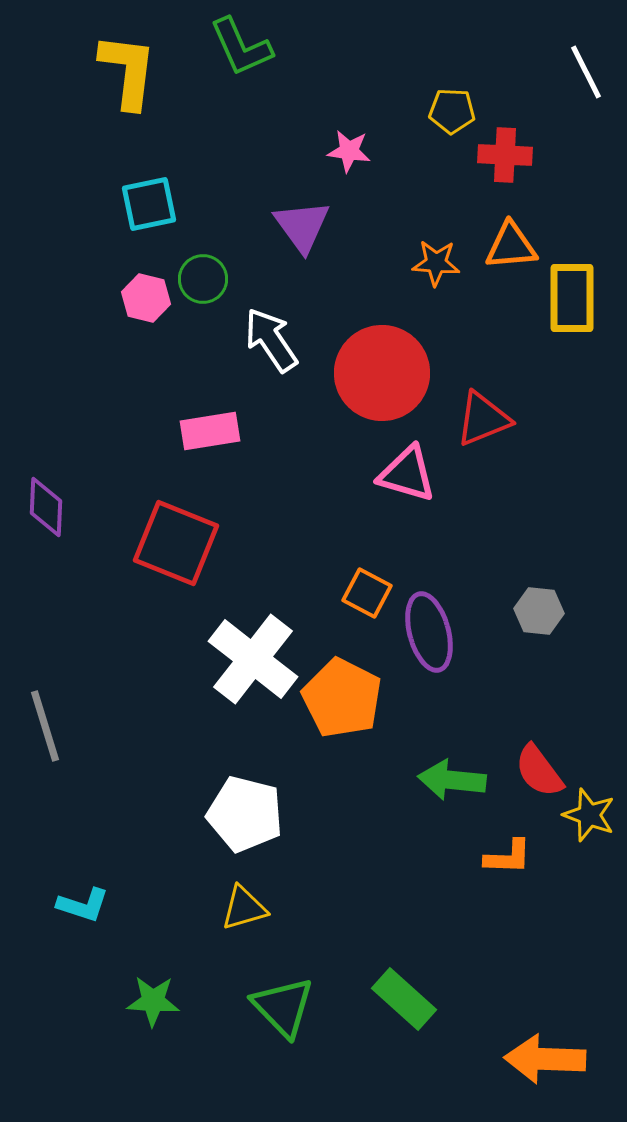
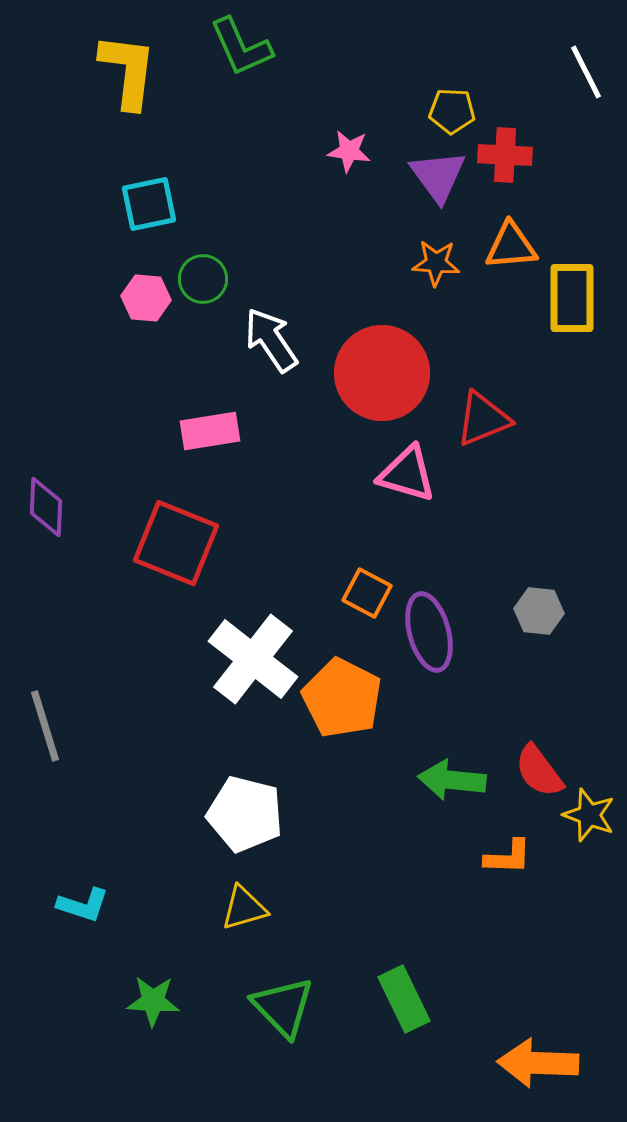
purple triangle: moved 136 px right, 50 px up
pink hexagon: rotated 9 degrees counterclockwise
green rectangle: rotated 22 degrees clockwise
orange arrow: moved 7 px left, 4 px down
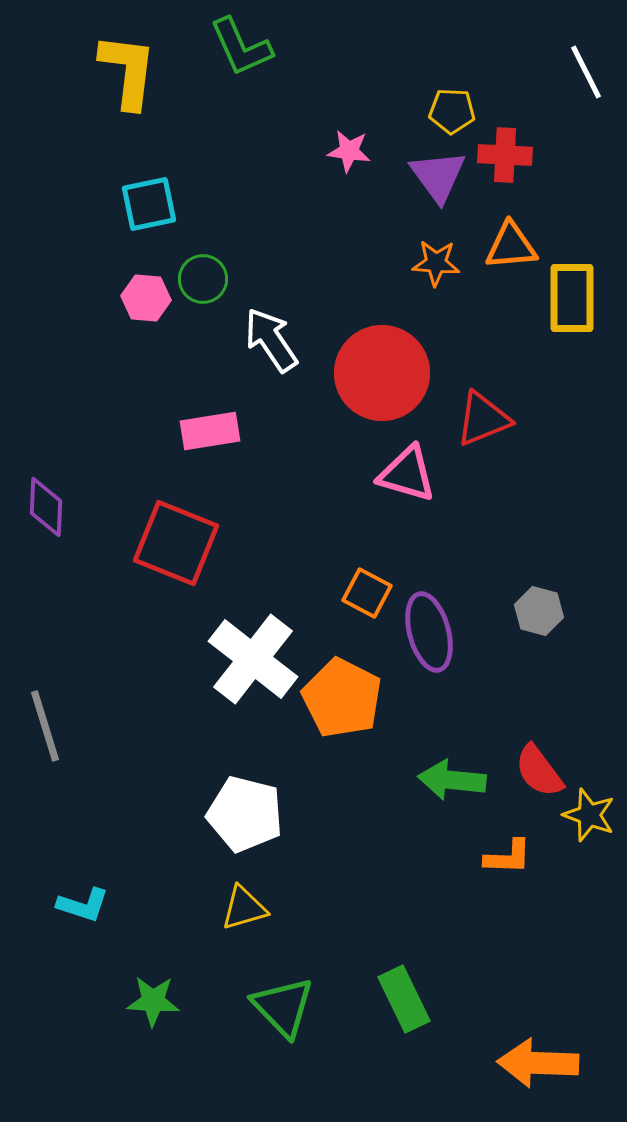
gray hexagon: rotated 9 degrees clockwise
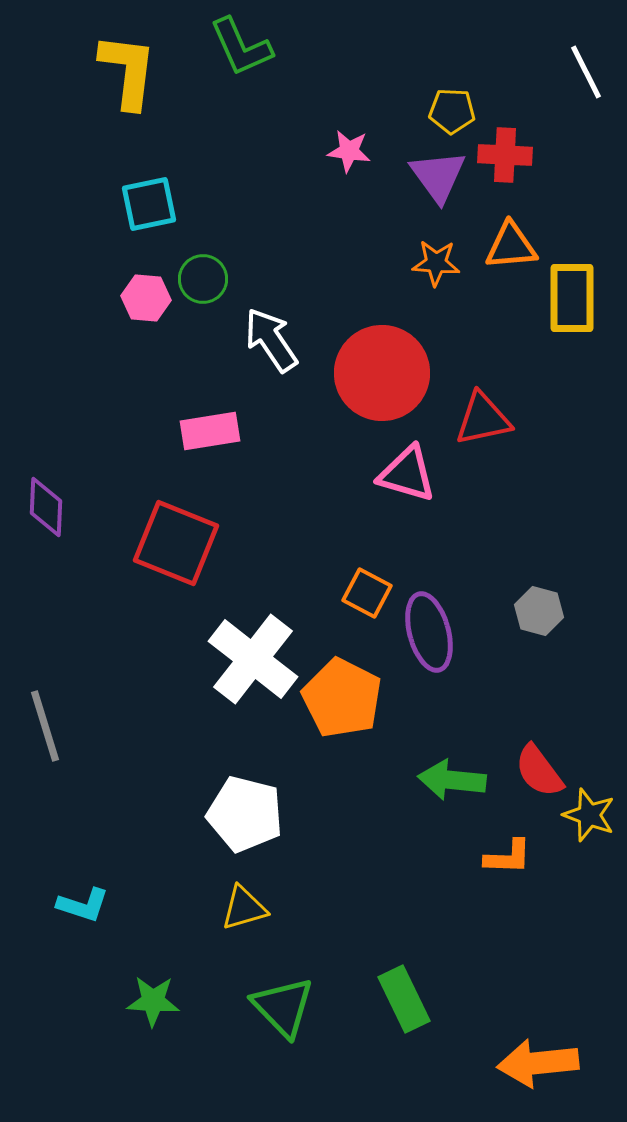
red triangle: rotated 10 degrees clockwise
orange arrow: rotated 8 degrees counterclockwise
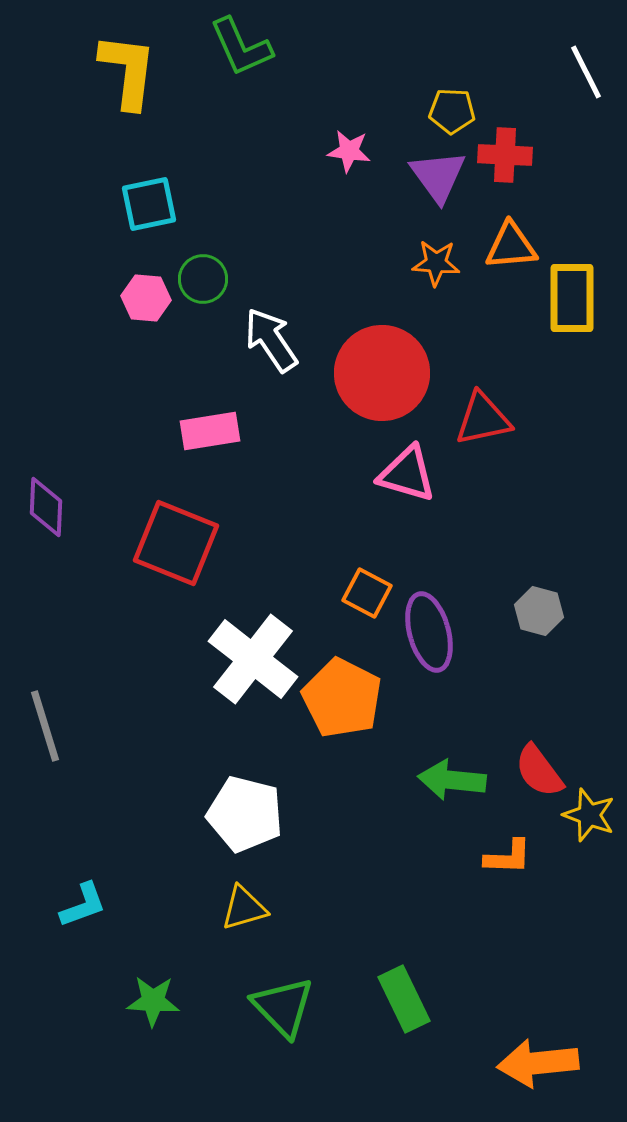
cyan L-shape: rotated 38 degrees counterclockwise
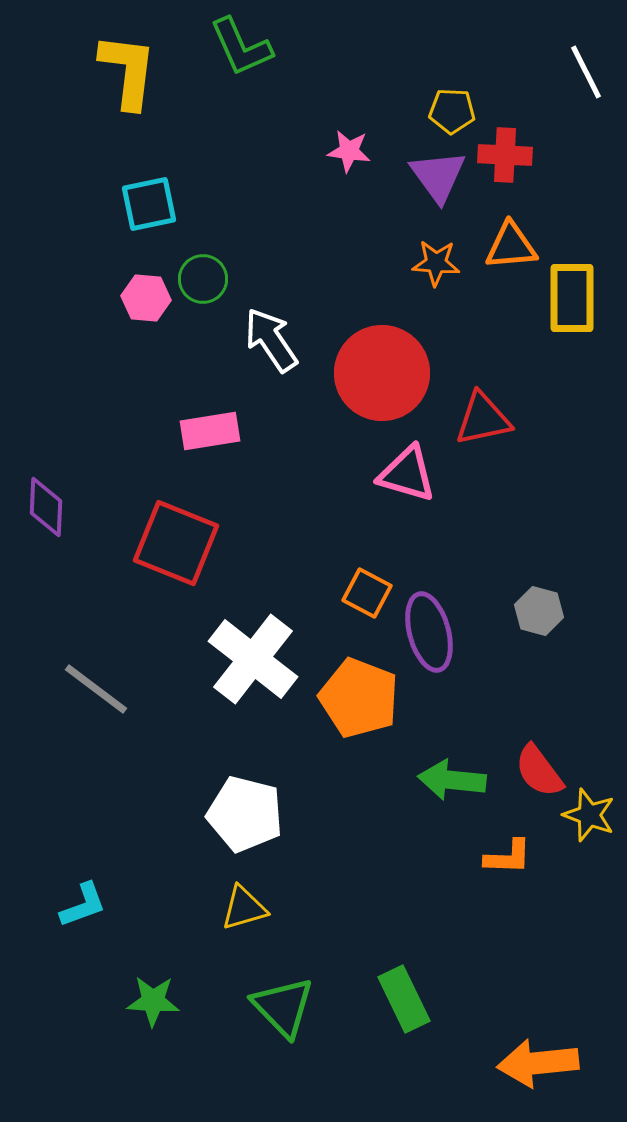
orange pentagon: moved 17 px right; rotated 6 degrees counterclockwise
gray line: moved 51 px right, 37 px up; rotated 36 degrees counterclockwise
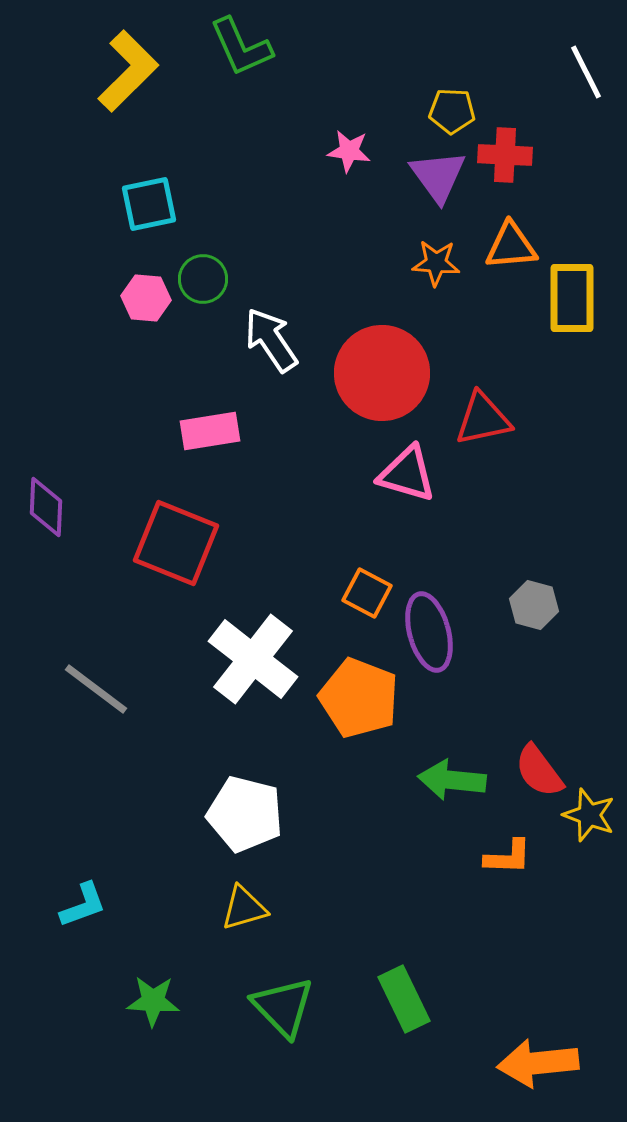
yellow L-shape: rotated 38 degrees clockwise
gray hexagon: moved 5 px left, 6 px up
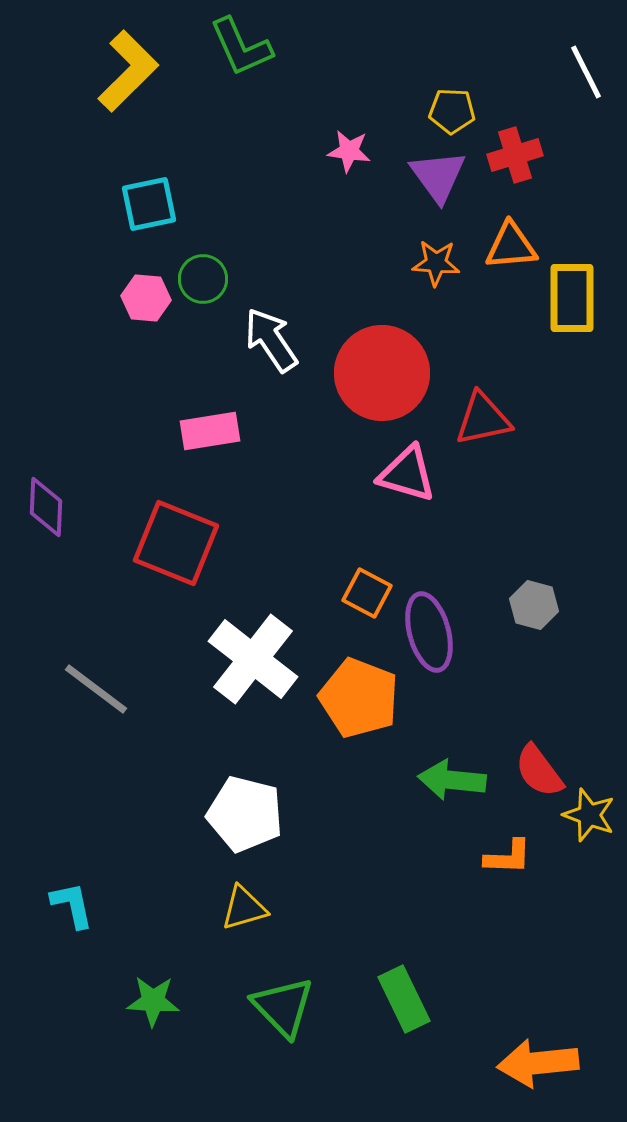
red cross: moved 10 px right; rotated 20 degrees counterclockwise
cyan L-shape: moved 11 px left; rotated 82 degrees counterclockwise
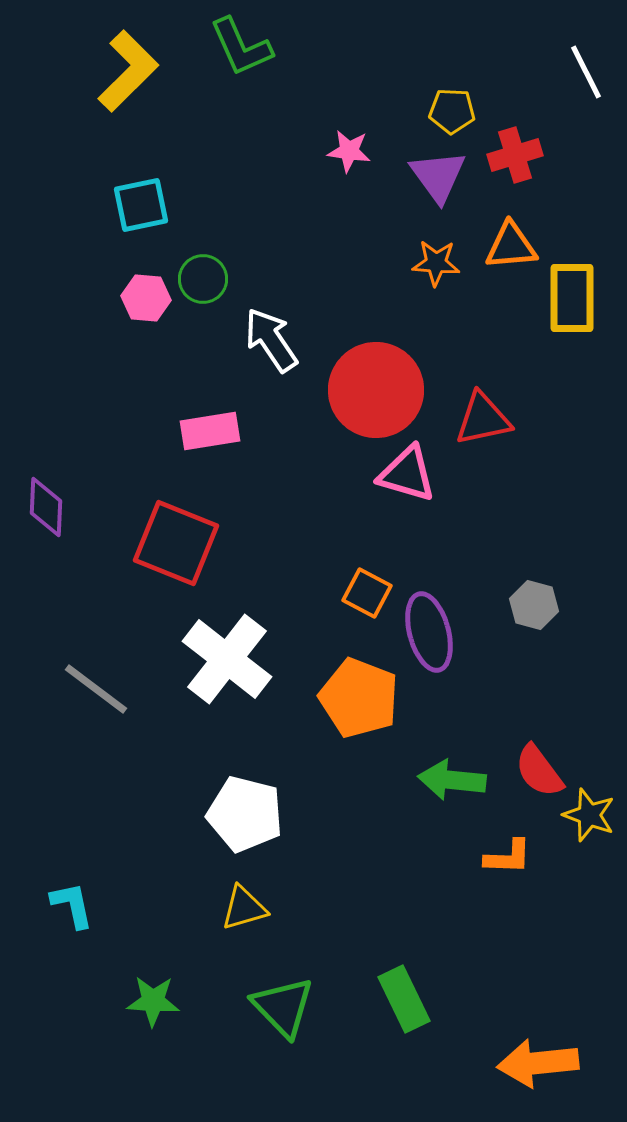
cyan square: moved 8 px left, 1 px down
red circle: moved 6 px left, 17 px down
white cross: moved 26 px left
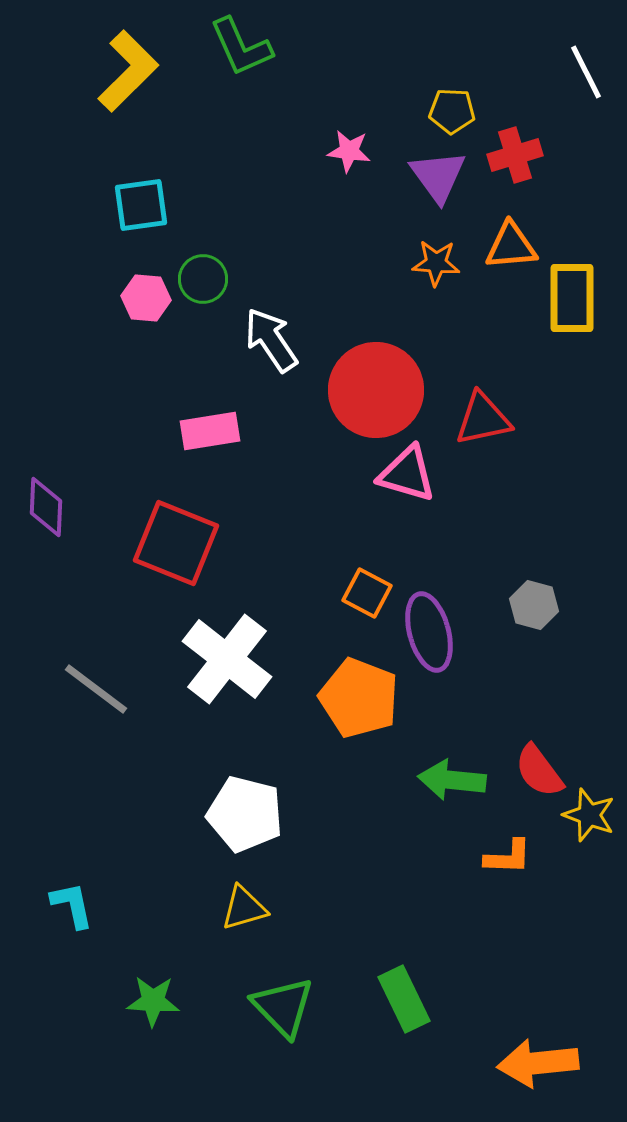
cyan square: rotated 4 degrees clockwise
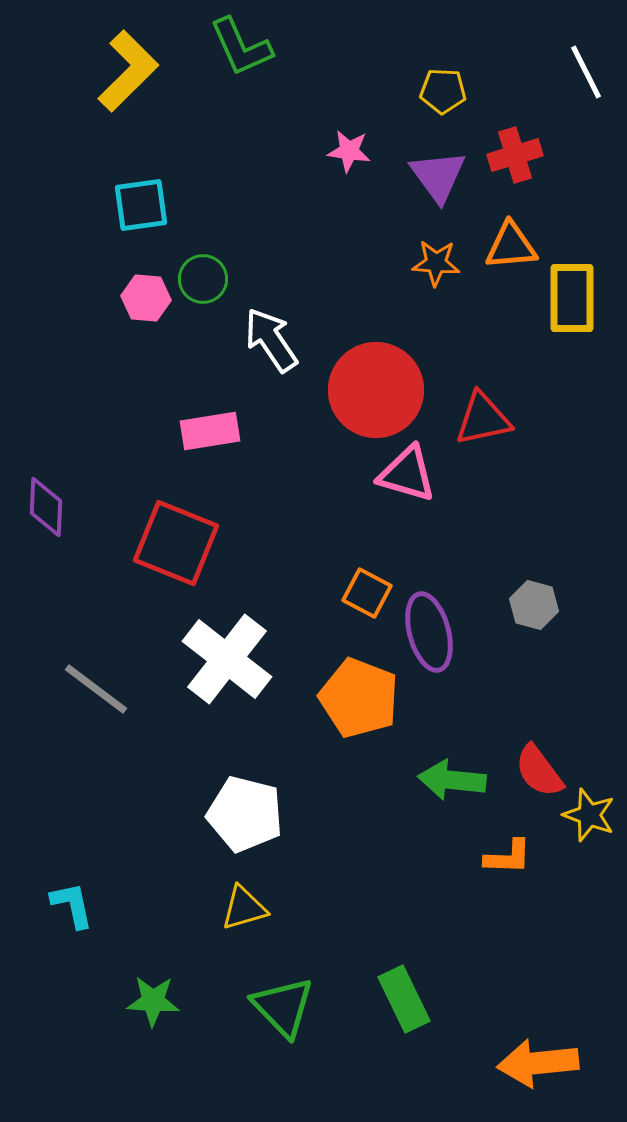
yellow pentagon: moved 9 px left, 20 px up
